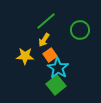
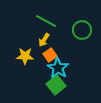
green line: rotated 70 degrees clockwise
green circle: moved 2 px right
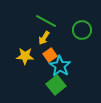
yellow arrow: moved 2 px up
cyan star: moved 2 px right, 2 px up
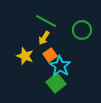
yellow star: rotated 18 degrees clockwise
green square: moved 2 px up
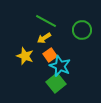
yellow arrow: rotated 24 degrees clockwise
cyan star: rotated 10 degrees counterclockwise
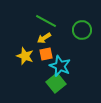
orange square: moved 4 px left, 1 px up; rotated 24 degrees clockwise
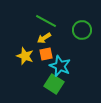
green square: moved 2 px left, 1 px down; rotated 18 degrees counterclockwise
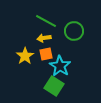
green circle: moved 8 px left, 1 px down
yellow arrow: rotated 24 degrees clockwise
yellow star: rotated 18 degrees clockwise
cyan star: rotated 10 degrees clockwise
green square: moved 2 px down
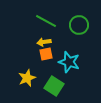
green circle: moved 5 px right, 6 px up
yellow arrow: moved 4 px down
yellow star: moved 2 px right, 22 px down; rotated 12 degrees clockwise
cyan star: moved 9 px right, 4 px up; rotated 15 degrees counterclockwise
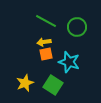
green circle: moved 2 px left, 2 px down
yellow star: moved 2 px left, 5 px down
green square: moved 1 px left, 1 px up
